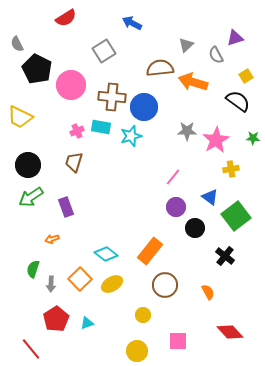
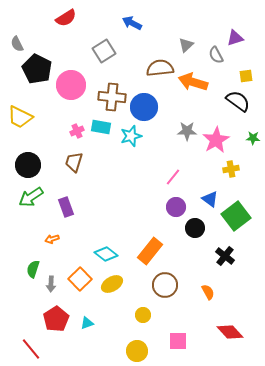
yellow square at (246, 76): rotated 24 degrees clockwise
blue triangle at (210, 197): moved 2 px down
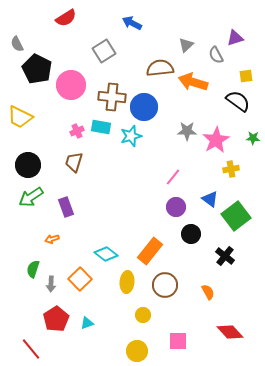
black circle at (195, 228): moved 4 px left, 6 px down
yellow ellipse at (112, 284): moved 15 px right, 2 px up; rotated 55 degrees counterclockwise
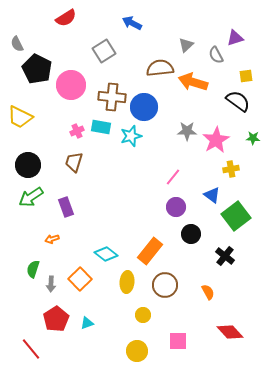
blue triangle at (210, 199): moved 2 px right, 4 px up
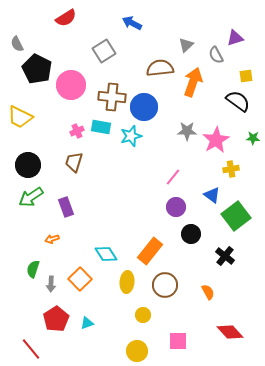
orange arrow at (193, 82): rotated 92 degrees clockwise
cyan diamond at (106, 254): rotated 20 degrees clockwise
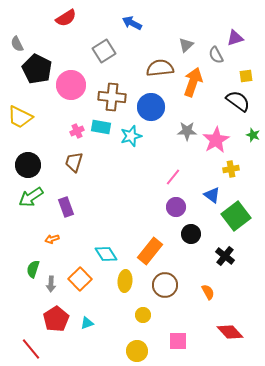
blue circle at (144, 107): moved 7 px right
green star at (253, 138): moved 3 px up; rotated 16 degrees clockwise
yellow ellipse at (127, 282): moved 2 px left, 1 px up
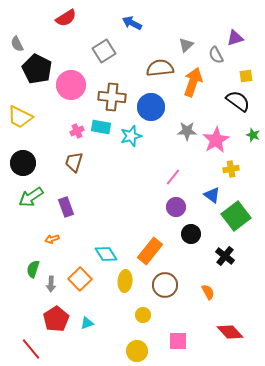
black circle at (28, 165): moved 5 px left, 2 px up
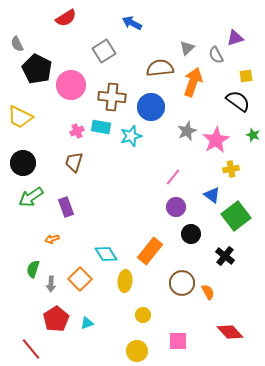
gray triangle at (186, 45): moved 1 px right, 3 px down
gray star at (187, 131): rotated 24 degrees counterclockwise
brown circle at (165, 285): moved 17 px right, 2 px up
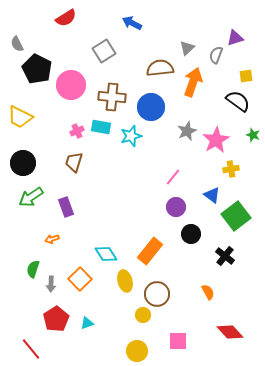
gray semicircle at (216, 55): rotated 48 degrees clockwise
yellow ellipse at (125, 281): rotated 20 degrees counterclockwise
brown circle at (182, 283): moved 25 px left, 11 px down
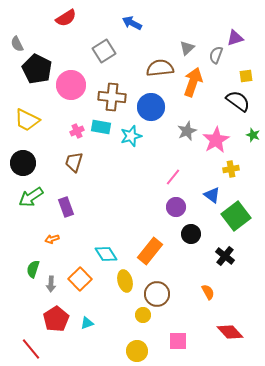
yellow trapezoid at (20, 117): moved 7 px right, 3 px down
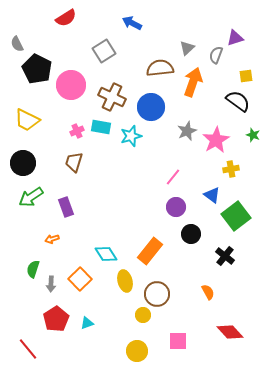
brown cross at (112, 97): rotated 20 degrees clockwise
red line at (31, 349): moved 3 px left
